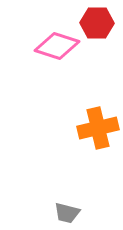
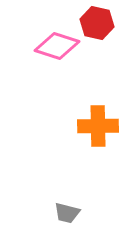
red hexagon: rotated 12 degrees clockwise
orange cross: moved 2 px up; rotated 12 degrees clockwise
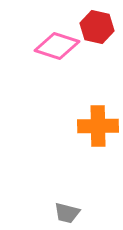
red hexagon: moved 4 px down
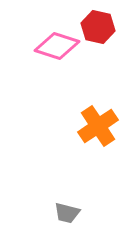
red hexagon: moved 1 px right
orange cross: rotated 33 degrees counterclockwise
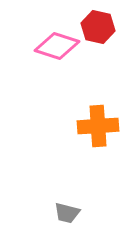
orange cross: rotated 30 degrees clockwise
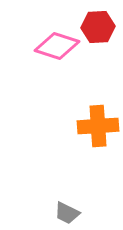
red hexagon: rotated 16 degrees counterclockwise
gray trapezoid: rotated 12 degrees clockwise
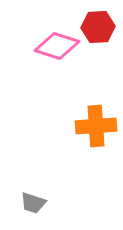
orange cross: moved 2 px left
gray trapezoid: moved 34 px left, 10 px up; rotated 8 degrees counterclockwise
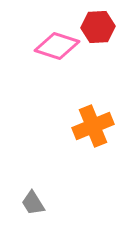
orange cross: moved 3 px left; rotated 18 degrees counterclockwise
gray trapezoid: rotated 40 degrees clockwise
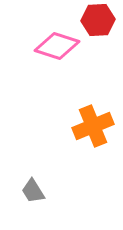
red hexagon: moved 7 px up
gray trapezoid: moved 12 px up
